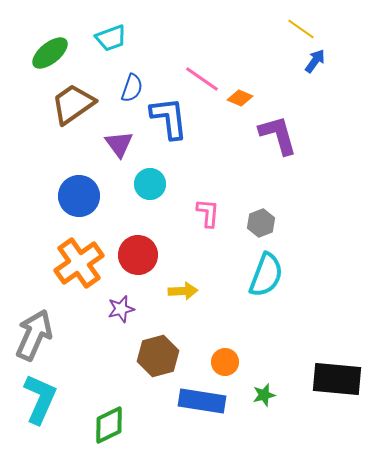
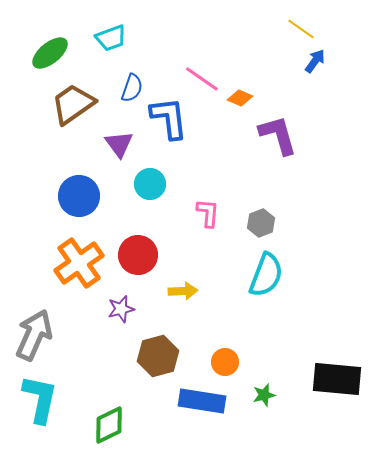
cyan L-shape: rotated 12 degrees counterclockwise
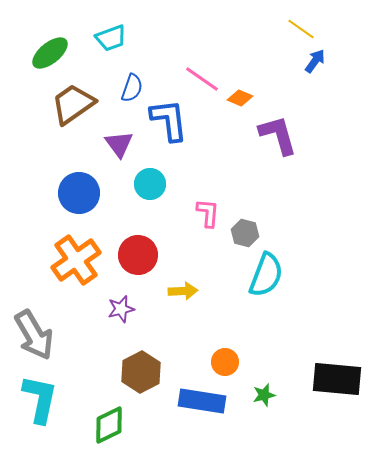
blue L-shape: moved 2 px down
blue circle: moved 3 px up
gray hexagon: moved 16 px left, 10 px down; rotated 24 degrees counterclockwise
orange cross: moved 3 px left, 3 px up
gray arrow: rotated 126 degrees clockwise
brown hexagon: moved 17 px left, 16 px down; rotated 12 degrees counterclockwise
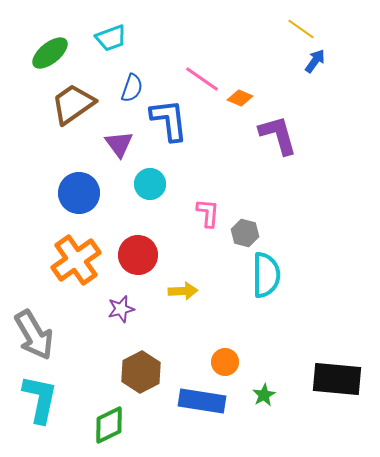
cyan semicircle: rotated 21 degrees counterclockwise
green star: rotated 15 degrees counterclockwise
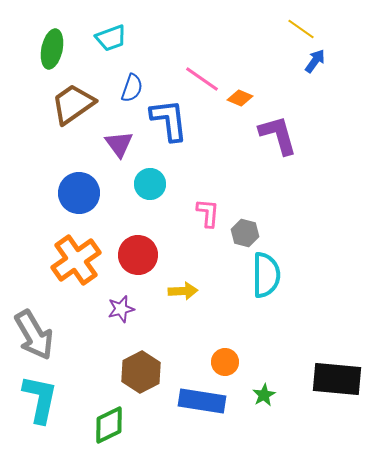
green ellipse: moved 2 px right, 4 px up; rotated 39 degrees counterclockwise
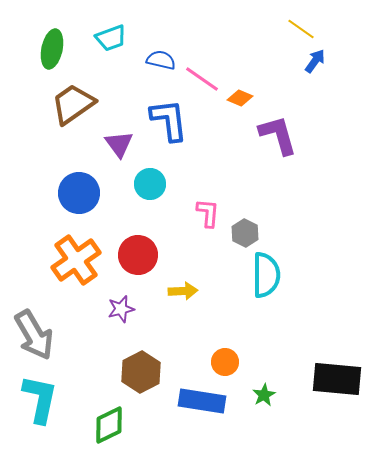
blue semicircle: moved 29 px right, 28 px up; rotated 96 degrees counterclockwise
gray hexagon: rotated 12 degrees clockwise
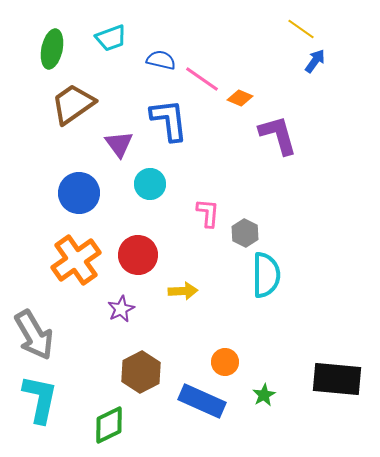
purple star: rotated 12 degrees counterclockwise
blue rectangle: rotated 15 degrees clockwise
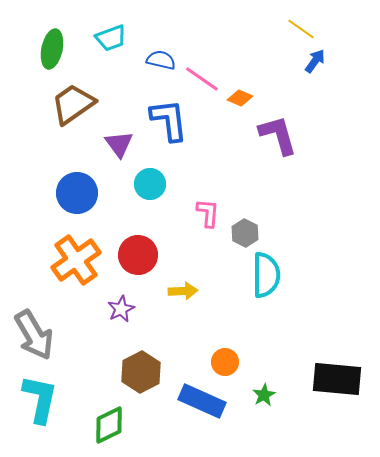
blue circle: moved 2 px left
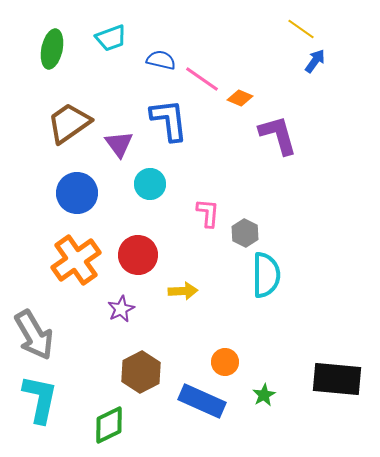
brown trapezoid: moved 4 px left, 19 px down
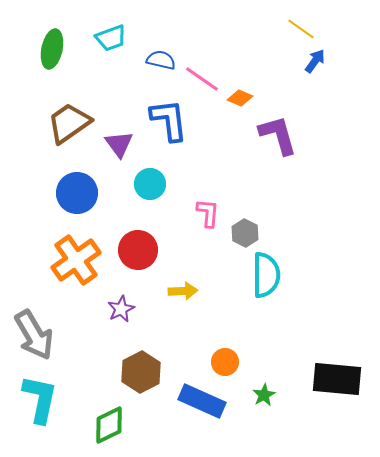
red circle: moved 5 px up
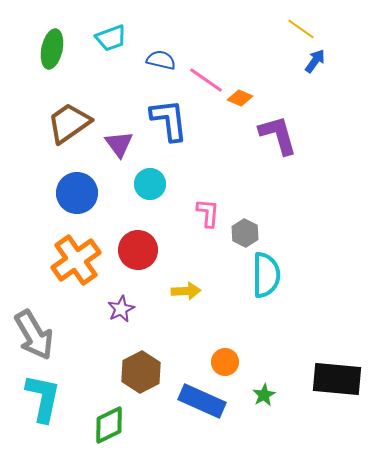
pink line: moved 4 px right, 1 px down
yellow arrow: moved 3 px right
cyan L-shape: moved 3 px right, 1 px up
